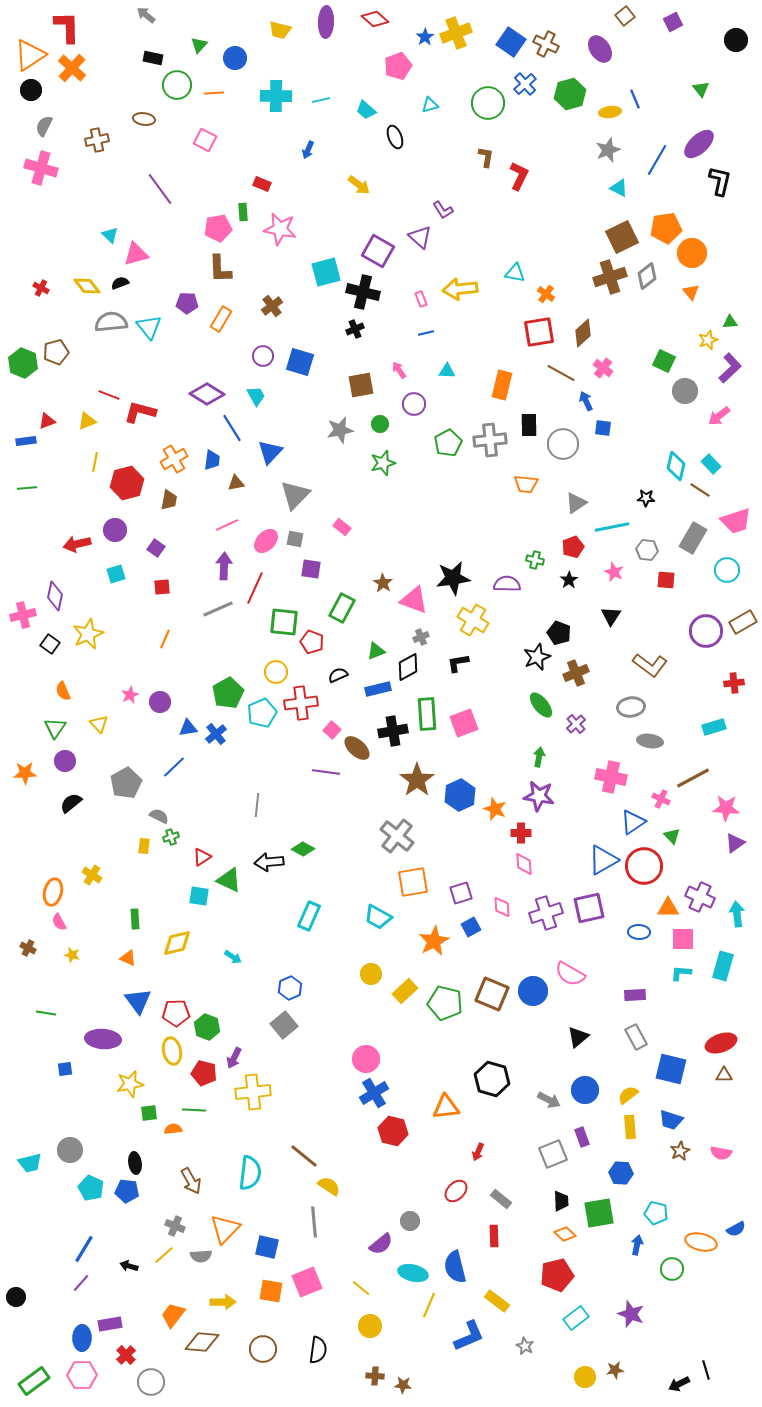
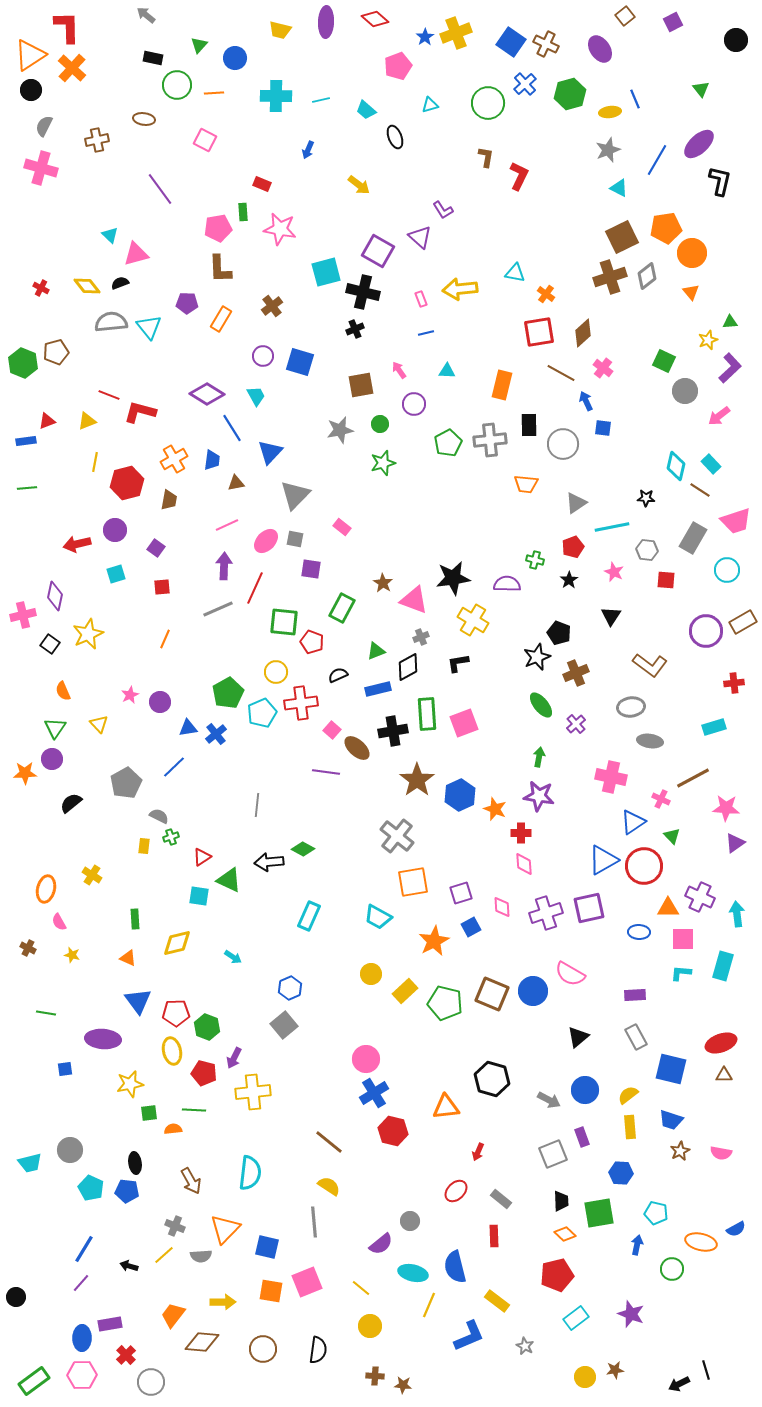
purple circle at (65, 761): moved 13 px left, 2 px up
orange ellipse at (53, 892): moved 7 px left, 3 px up
brown line at (304, 1156): moved 25 px right, 14 px up
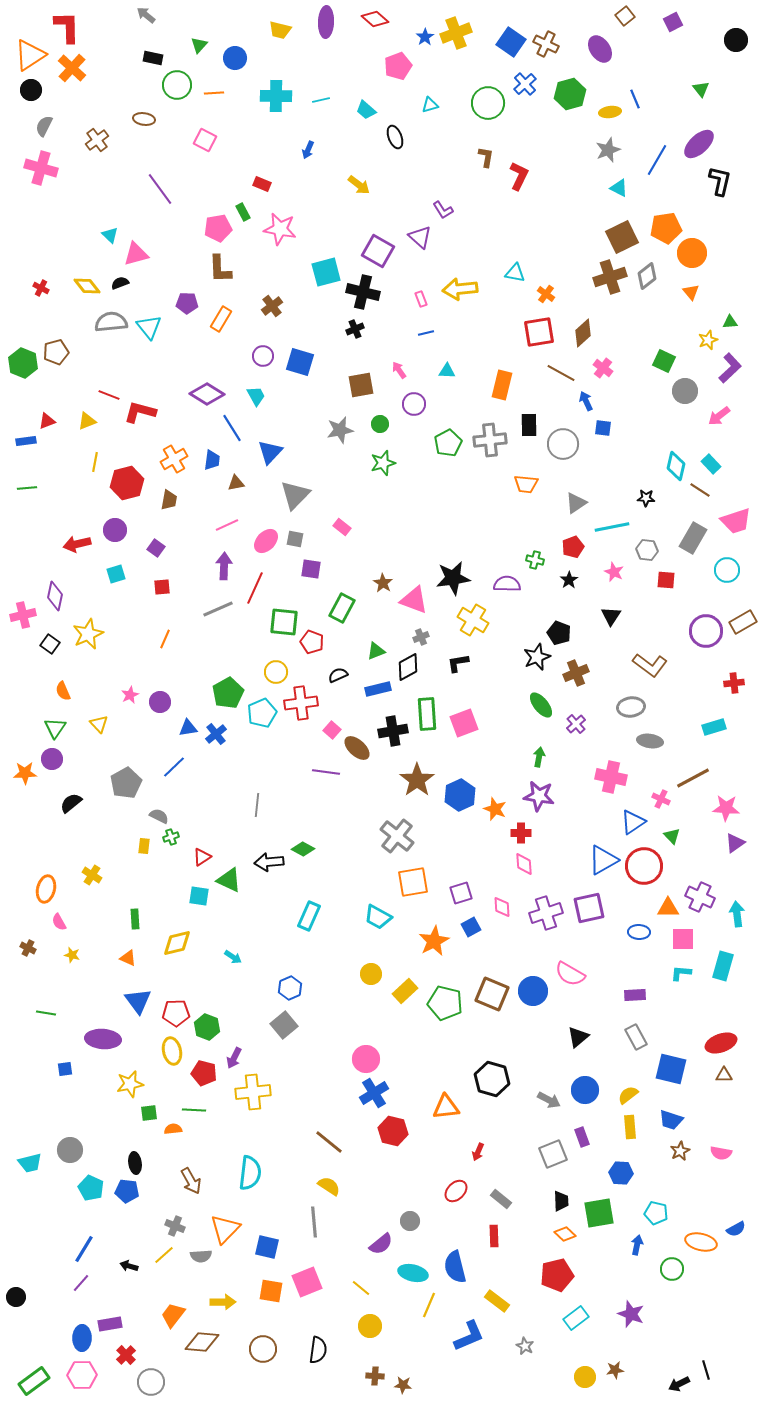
brown cross at (97, 140): rotated 25 degrees counterclockwise
green rectangle at (243, 212): rotated 24 degrees counterclockwise
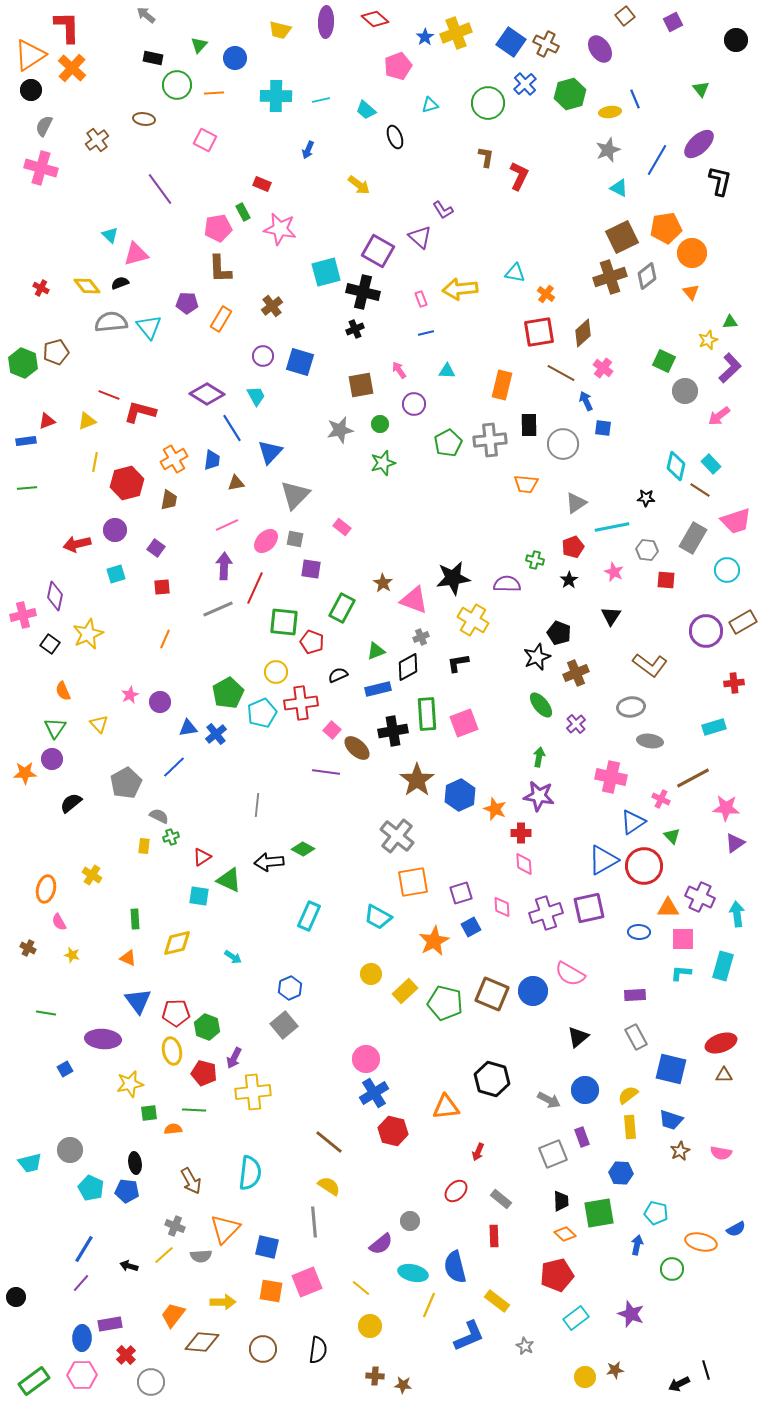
blue square at (65, 1069): rotated 21 degrees counterclockwise
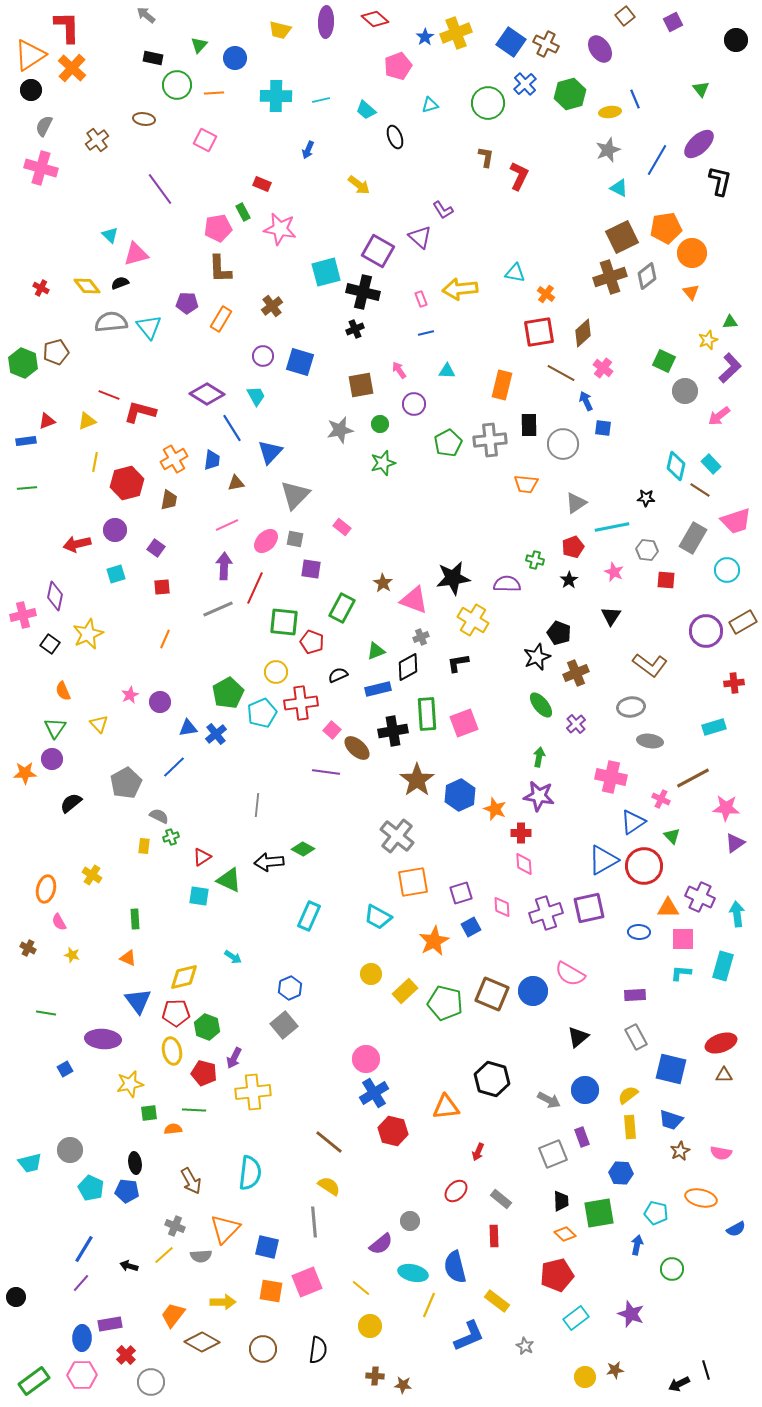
yellow diamond at (177, 943): moved 7 px right, 34 px down
orange ellipse at (701, 1242): moved 44 px up
brown diamond at (202, 1342): rotated 24 degrees clockwise
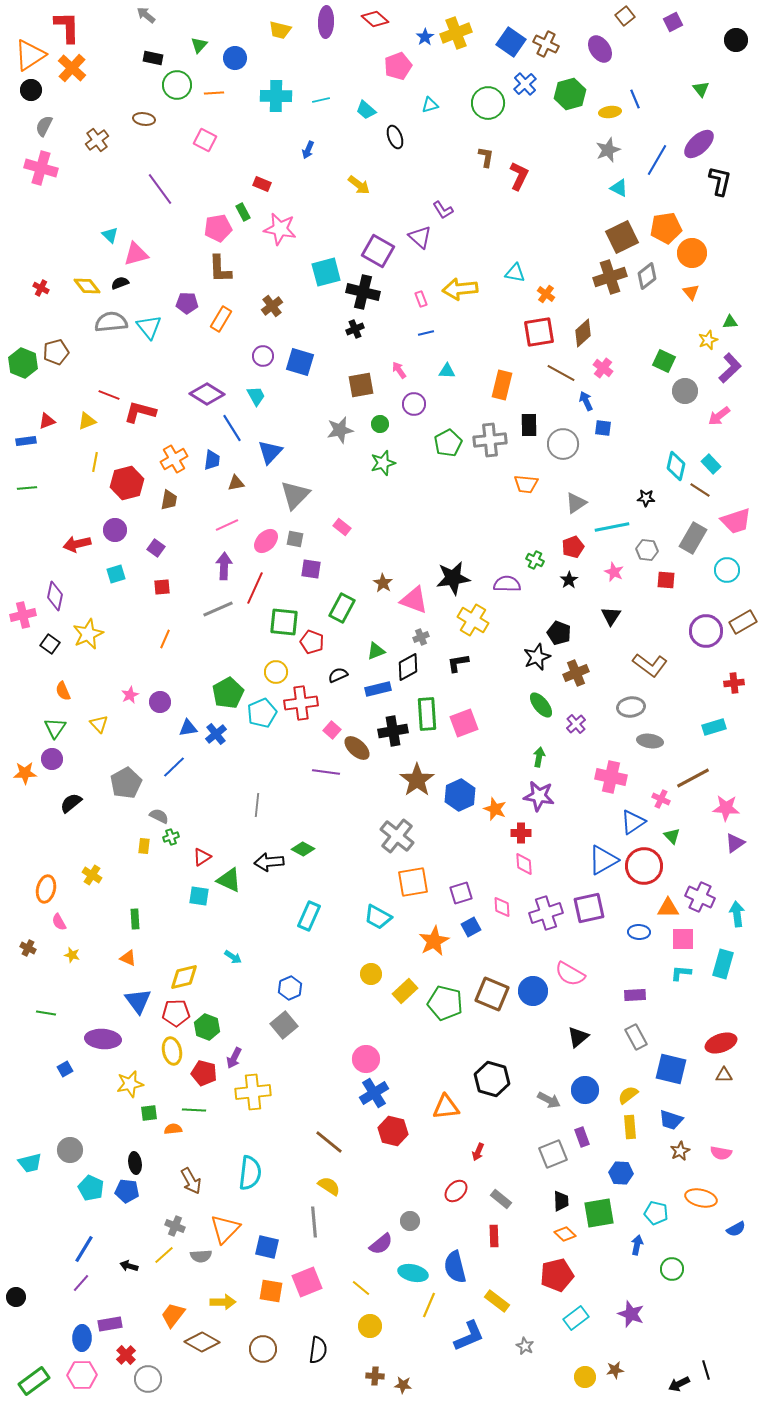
green cross at (535, 560): rotated 12 degrees clockwise
cyan rectangle at (723, 966): moved 2 px up
gray circle at (151, 1382): moved 3 px left, 3 px up
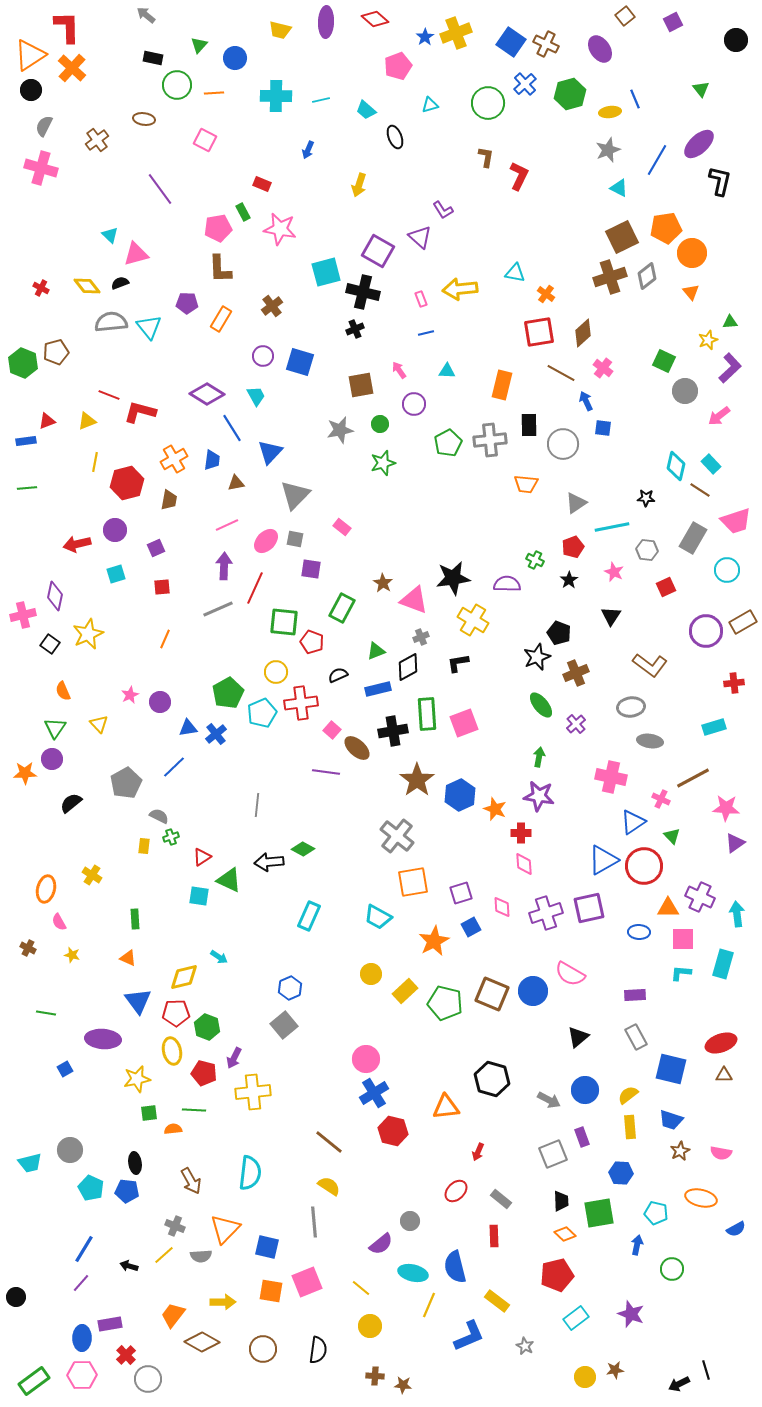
yellow arrow at (359, 185): rotated 70 degrees clockwise
purple square at (156, 548): rotated 30 degrees clockwise
red square at (666, 580): moved 7 px down; rotated 30 degrees counterclockwise
cyan arrow at (233, 957): moved 14 px left
yellow star at (130, 1084): moved 7 px right, 5 px up
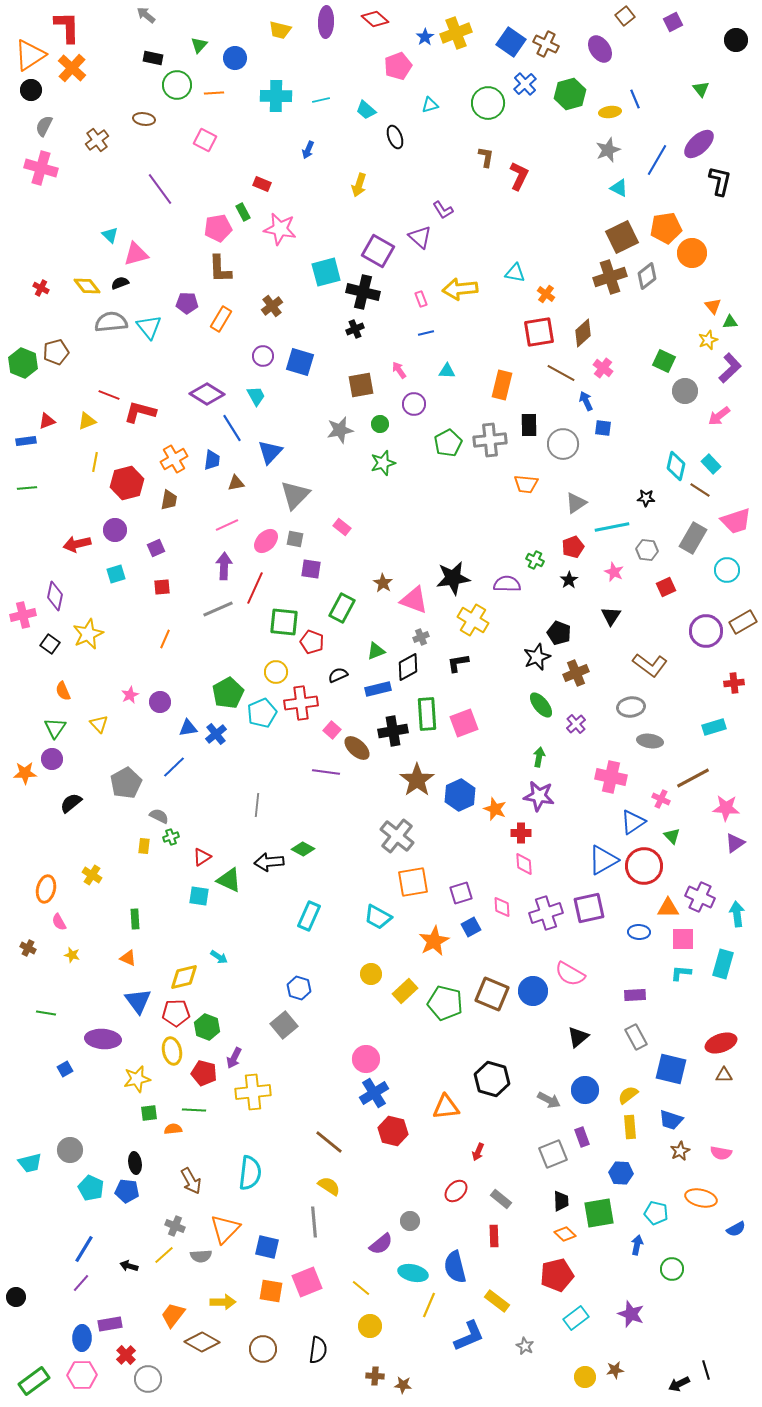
orange triangle at (691, 292): moved 22 px right, 14 px down
blue hexagon at (290, 988): moved 9 px right; rotated 20 degrees counterclockwise
